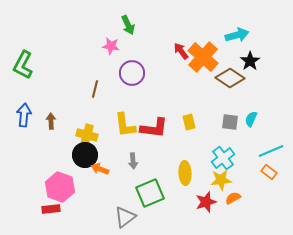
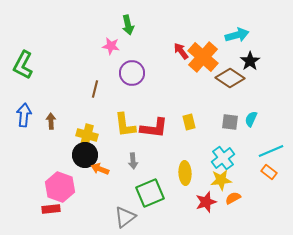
green arrow: rotated 12 degrees clockwise
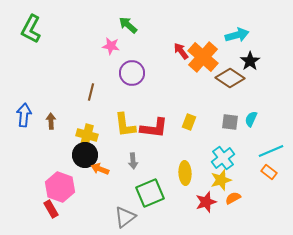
green arrow: rotated 144 degrees clockwise
green L-shape: moved 8 px right, 36 px up
brown line: moved 4 px left, 3 px down
yellow rectangle: rotated 35 degrees clockwise
yellow star: rotated 10 degrees counterclockwise
red rectangle: rotated 66 degrees clockwise
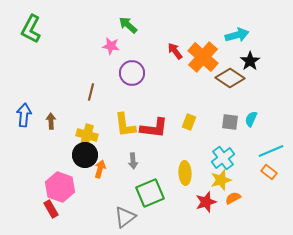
red arrow: moved 6 px left
orange arrow: rotated 84 degrees clockwise
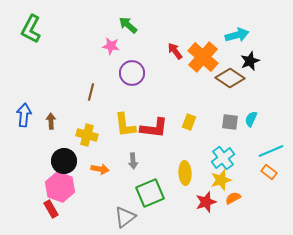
black star: rotated 12 degrees clockwise
black circle: moved 21 px left, 6 px down
orange arrow: rotated 84 degrees clockwise
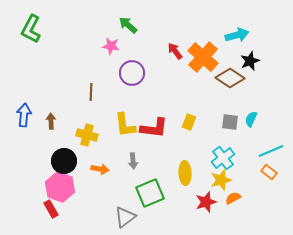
brown line: rotated 12 degrees counterclockwise
